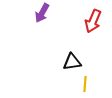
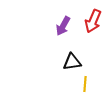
purple arrow: moved 21 px right, 13 px down
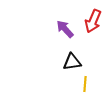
purple arrow: moved 2 px right, 3 px down; rotated 108 degrees clockwise
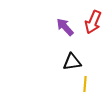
red arrow: moved 1 px down
purple arrow: moved 2 px up
